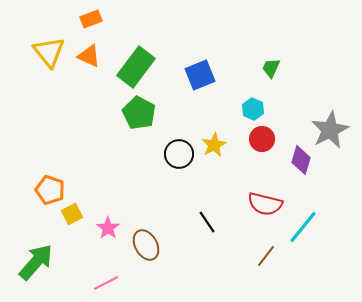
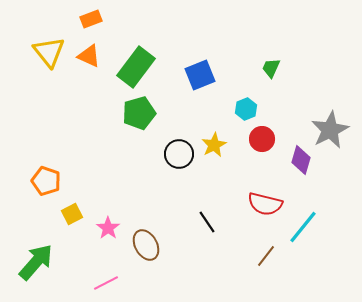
cyan hexagon: moved 7 px left; rotated 15 degrees clockwise
green pentagon: rotated 28 degrees clockwise
orange pentagon: moved 4 px left, 9 px up
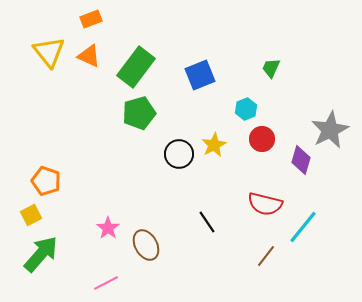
yellow square: moved 41 px left, 1 px down
green arrow: moved 5 px right, 8 px up
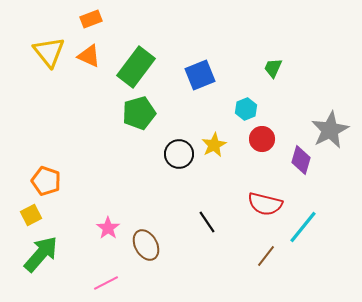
green trapezoid: moved 2 px right
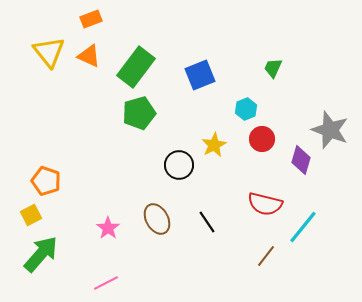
gray star: rotated 24 degrees counterclockwise
black circle: moved 11 px down
brown ellipse: moved 11 px right, 26 px up
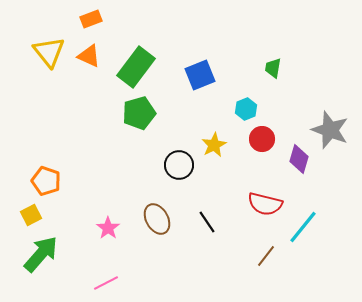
green trapezoid: rotated 15 degrees counterclockwise
purple diamond: moved 2 px left, 1 px up
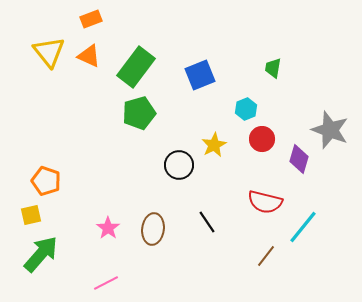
red semicircle: moved 2 px up
yellow square: rotated 15 degrees clockwise
brown ellipse: moved 4 px left, 10 px down; rotated 36 degrees clockwise
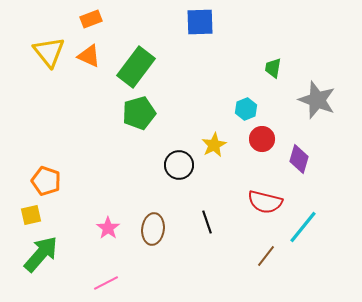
blue square: moved 53 px up; rotated 20 degrees clockwise
gray star: moved 13 px left, 30 px up
black line: rotated 15 degrees clockwise
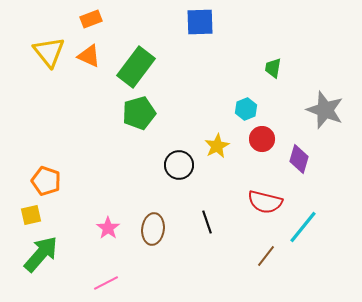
gray star: moved 8 px right, 10 px down
yellow star: moved 3 px right, 1 px down
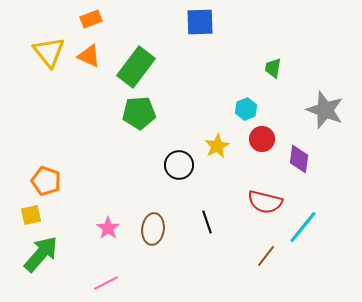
green pentagon: rotated 12 degrees clockwise
purple diamond: rotated 8 degrees counterclockwise
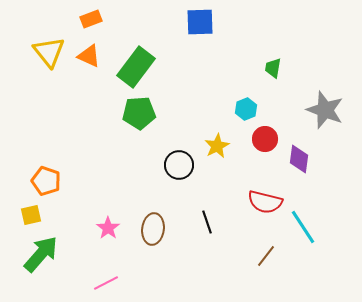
red circle: moved 3 px right
cyan line: rotated 72 degrees counterclockwise
